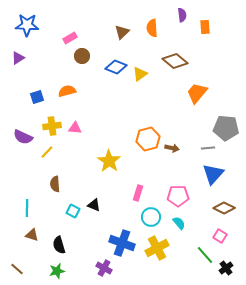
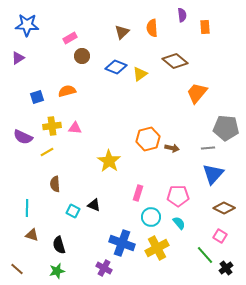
yellow line at (47, 152): rotated 16 degrees clockwise
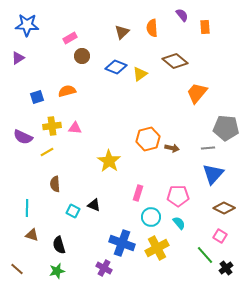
purple semicircle at (182, 15): rotated 32 degrees counterclockwise
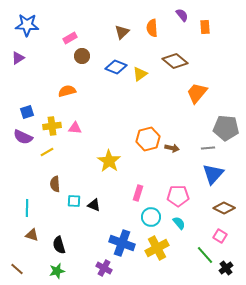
blue square at (37, 97): moved 10 px left, 15 px down
cyan square at (73, 211): moved 1 px right, 10 px up; rotated 24 degrees counterclockwise
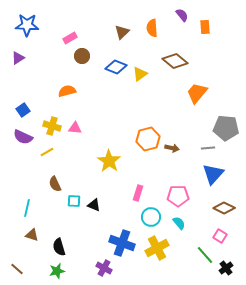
blue square at (27, 112): moved 4 px left, 2 px up; rotated 16 degrees counterclockwise
yellow cross at (52, 126): rotated 24 degrees clockwise
brown semicircle at (55, 184): rotated 21 degrees counterclockwise
cyan line at (27, 208): rotated 12 degrees clockwise
black semicircle at (59, 245): moved 2 px down
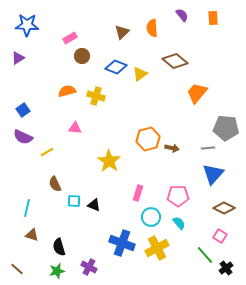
orange rectangle at (205, 27): moved 8 px right, 9 px up
yellow cross at (52, 126): moved 44 px right, 30 px up
purple cross at (104, 268): moved 15 px left, 1 px up
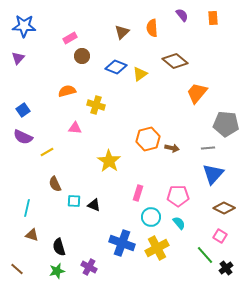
blue star at (27, 25): moved 3 px left, 1 px down
purple triangle at (18, 58): rotated 16 degrees counterclockwise
yellow cross at (96, 96): moved 9 px down
gray pentagon at (226, 128): moved 4 px up
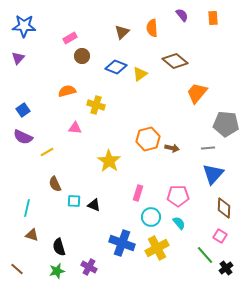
brown diamond at (224, 208): rotated 65 degrees clockwise
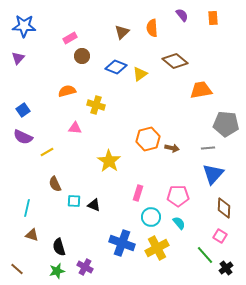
orange trapezoid at (197, 93): moved 4 px right, 3 px up; rotated 40 degrees clockwise
purple cross at (89, 267): moved 4 px left
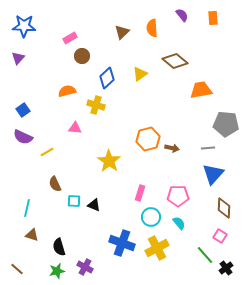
blue diamond at (116, 67): moved 9 px left, 11 px down; rotated 65 degrees counterclockwise
pink rectangle at (138, 193): moved 2 px right
